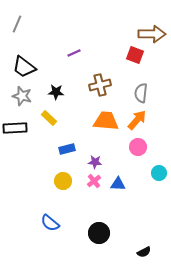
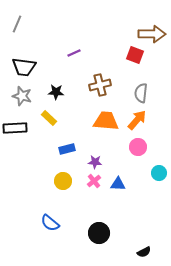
black trapezoid: rotated 30 degrees counterclockwise
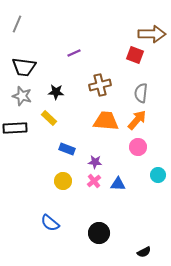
blue rectangle: rotated 35 degrees clockwise
cyan circle: moved 1 px left, 2 px down
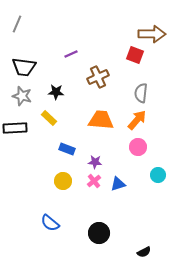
purple line: moved 3 px left, 1 px down
brown cross: moved 2 px left, 8 px up; rotated 10 degrees counterclockwise
orange trapezoid: moved 5 px left, 1 px up
blue triangle: rotated 21 degrees counterclockwise
